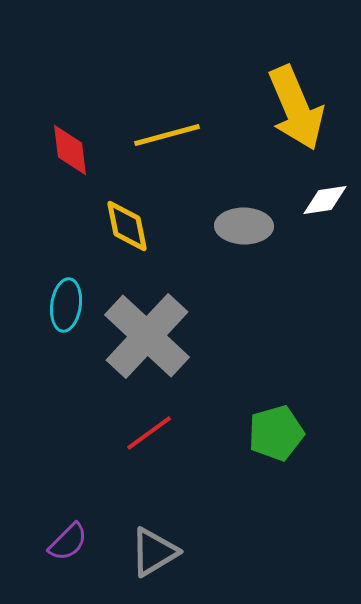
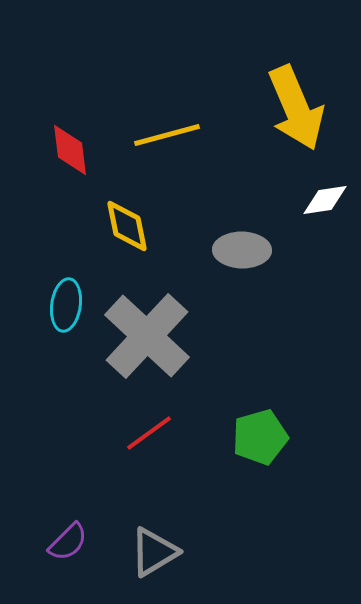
gray ellipse: moved 2 px left, 24 px down
green pentagon: moved 16 px left, 4 px down
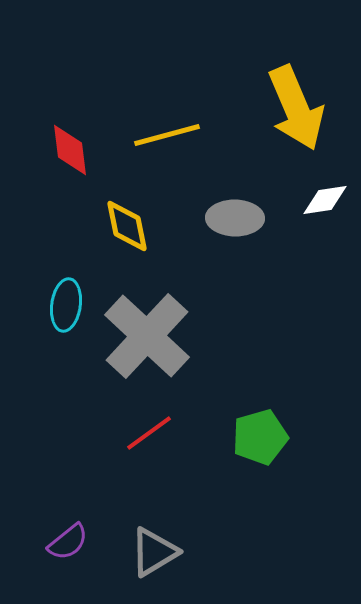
gray ellipse: moved 7 px left, 32 px up
purple semicircle: rotated 6 degrees clockwise
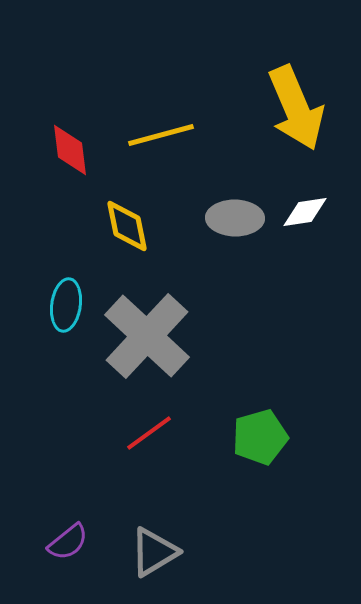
yellow line: moved 6 px left
white diamond: moved 20 px left, 12 px down
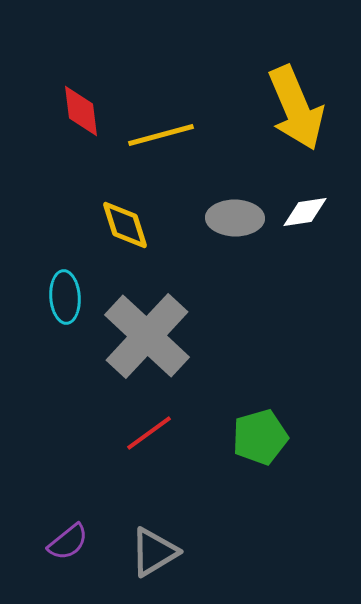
red diamond: moved 11 px right, 39 px up
yellow diamond: moved 2 px left, 1 px up; rotated 6 degrees counterclockwise
cyan ellipse: moved 1 px left, 8 px up; rotated 12 degrees counterclockwise
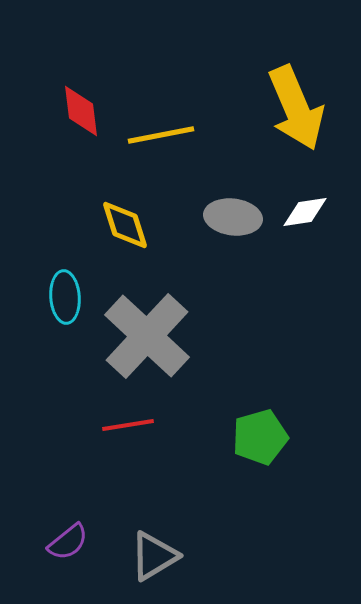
yellow line: rotated 4 degrees clockwise
gray ellipse: moved 2 px left, 1 px up; rotated 6 degrees clockwise
red line: moved 21 px left, 8 px up; rotated 27 degrees clockwise
gray triangle: moved 4 px down
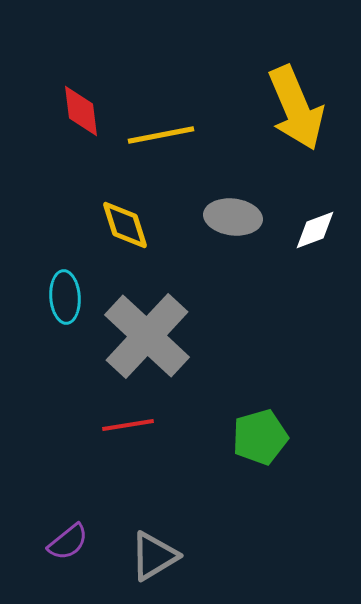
white diamond: moved 10 px right, 18 px down; rotated 12 degrees counterclockwise
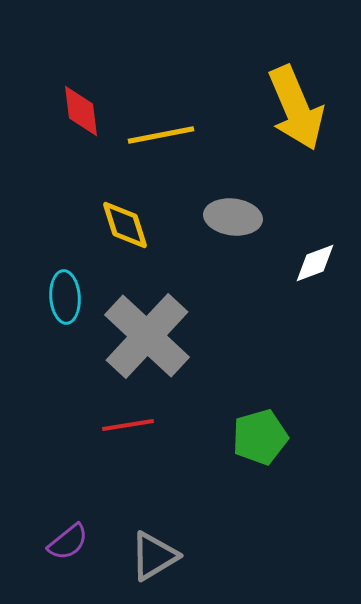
white diamond: moved 33 px down
